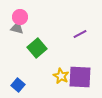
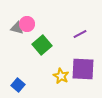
pink circle: moved 7 px right, 7 px down
green square: moved 5 px right, 3 px up
purple square: moved 3 px right, 8 px up
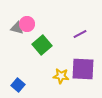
yellow star: rotated 21 degrees counterclockwise
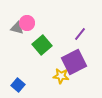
pink circle: moved 1 px up
purple line: rotated 24 degrees counterclockwise
purple square: moved 9 px left, 7 px up; rotated 30 degrees counterclockwise
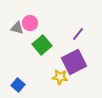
pink circle: moved 3 px right
purple line: moved 2 px left
yellow star: moved 1 px left, 1 px down
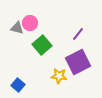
purple square: moved 4 px right
yellow star: moved 1 px left, 1 px up
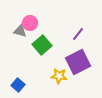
gray triangle: moved 3 px right, 3 px down
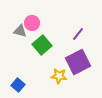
pink circle: moved 2 px right
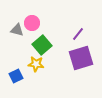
gray triangle: moved 3 px left, 1 px up
purple square: moved 3 px right, 4 px up; rotated 10 degrees clockwise
yellow star: moved 23 px left, 12 px up
blue square: moved 2 px left, 9 px up; rotated 24 degrees clockwise
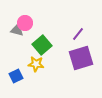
pink circle: moved 7 px left
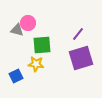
pink circle: moved 3 px right
green square: rotated 36 degrees clockwise
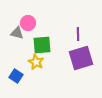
gray triangle: moved 3 px down
purple line: rotated 40 degrees counterclockwise
yellow star: moved 2 px up; rotated 21 degrees clockwise
blue square: rotated 32 degrees counterclockwise
